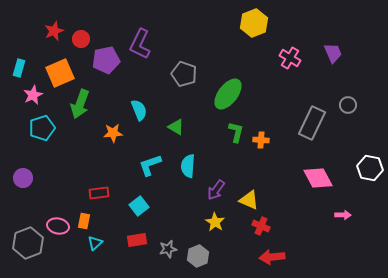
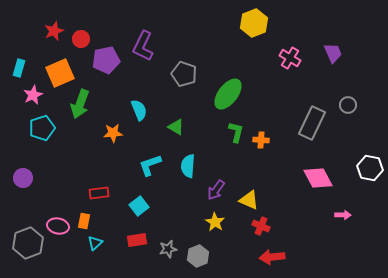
purple L-shape at (140, 44): moved 3 px right, 2 px down
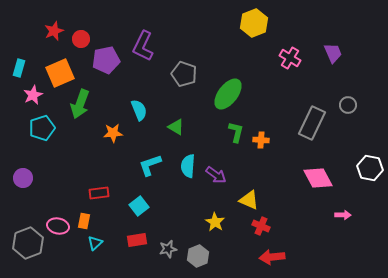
purple arrow at (216, 190): moved 15 px up; rotated 90 degrees counterclockwise
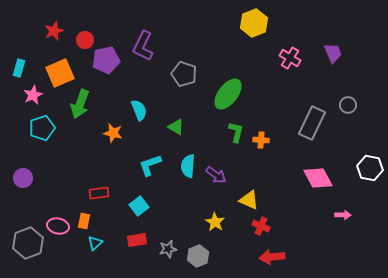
red circle at (81, 39): moved 4 px right, 1 px down
orange star at (113, 133): rotated 18 degrees clockwise
